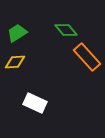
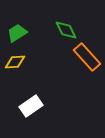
green diamond: rotated 15 degrees clockwise
white rectangle: moved 4 px left, 3 px down; rotated 60 degrees counterclockwise
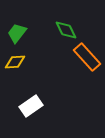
green trapezoid: rotated 20 degrees counterclockwise
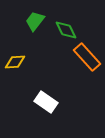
green trapezoid: moved 18 px right, 12 px up
white rectangle: moved 15 px right, 4 px up; rotated 70 degrees clockwise
